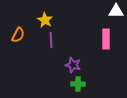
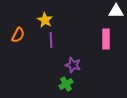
green cross: moved 12 px left; rotated 32 degrees counterclockwise
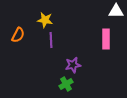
yellow star: rotated 21 degrees counterclockwise
purple star: rotated 28 degrees counterclockwise
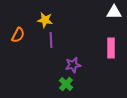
white triangle: moved 2 px left, 1 px down
pink rectangle: moved 5 px right, 9 px down
green cross: rotated 16 degrees counterclockwise
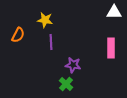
purple line: moved 2 px down
purple star: rotated 21 degrees clockwise
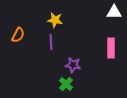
yellow star: moved 10 px right
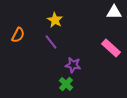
yellow star: rotated 21 degrees clockwise
purple line: rotated 35 degrees counterclockwise
pink rectangle: rotated 48 degrees counterclockwise
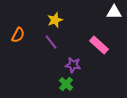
yellow star: rotated 21 degrees clockwise
pink rectangle: moved 12 px left, 3 px up
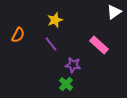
white triangle: rotated 35 degrees counterclockwise
purple line: moved 2 px down
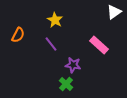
yellow star: rotated 21 degrees counterclockwise
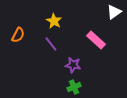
yellow star: moved 1 px left, 1 px down
pink rectangle: moved 3 px left, 5 px up
green cross: moved 8 px right, 3 px down; rotated 24 degrees clockwise
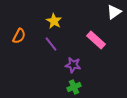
orange semicircle: moved 1 px right, 1 px down
